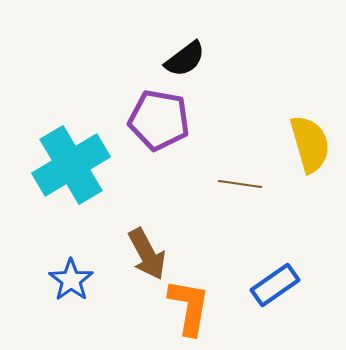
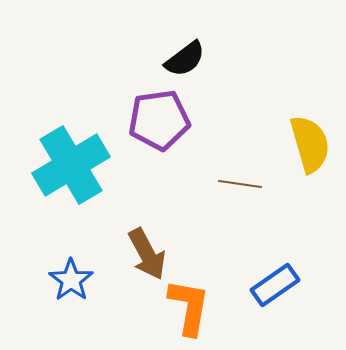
purple pentagon: rotated 18 degrees counterclockwise
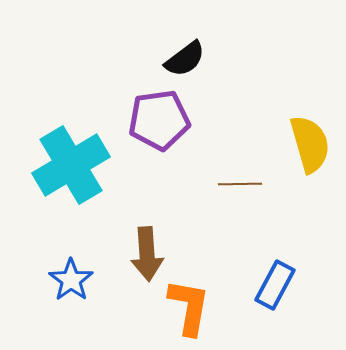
brown line: rotated 9 degrees counterclockwise
brown arrow: rotated 24 degrees clockwise
blue rectangle: rotated 27 degrees counterclockwise
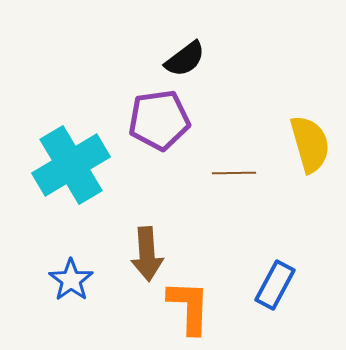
brown line: moved 6 px left, 11 px up
orange L-shape: rotated 8 degrees counterclockwise
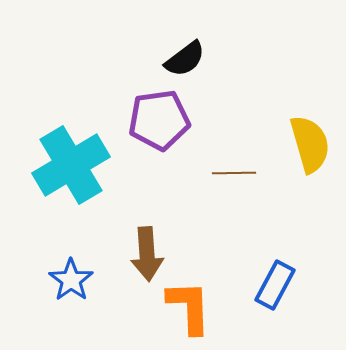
orange L-shape: rotated 4 degrees counterclockwise
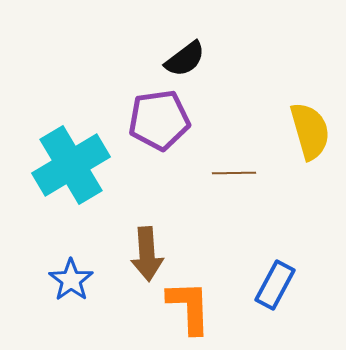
yellow semicircle: moved 13 px up
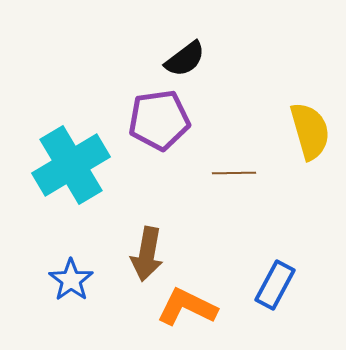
brown arrow: rotated 14 degrees clockwise
orange L-shape: moved 2 px left; rotated 62 degrees counterclockwise
